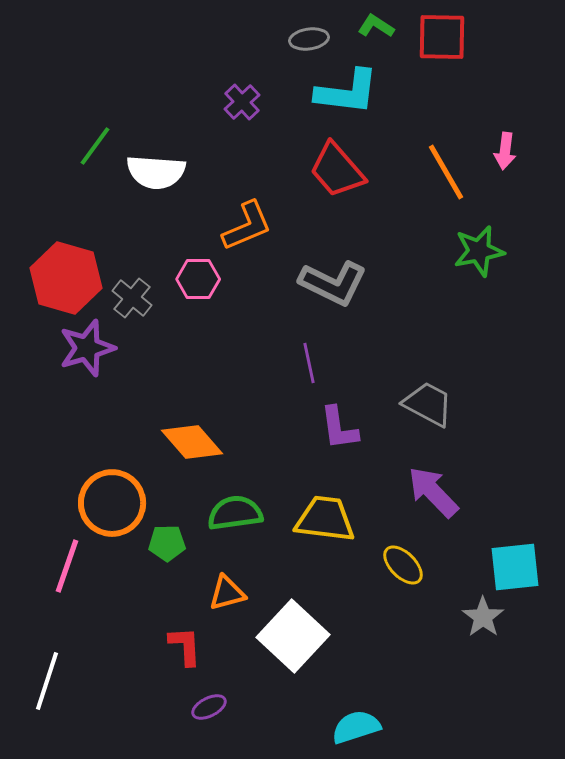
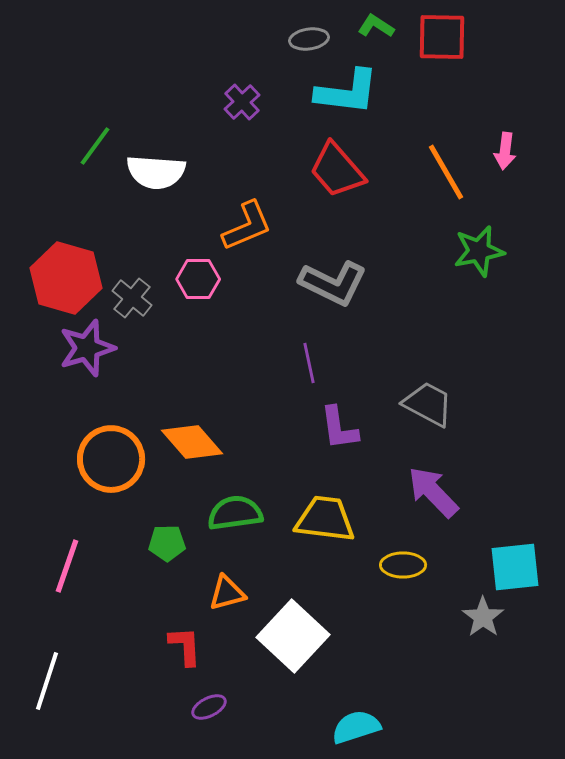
orange circle: moved 1 px left, 44 px up
yellow ellipse: rotated 45 degrees counterclockwise
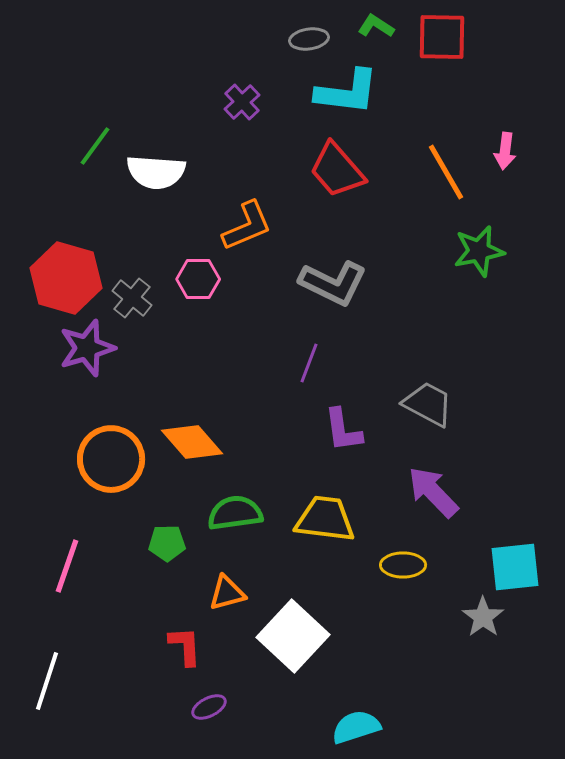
purple line: rotated 33 degrees clockwise
purple L-shape: moved 4 px right, 2 px down
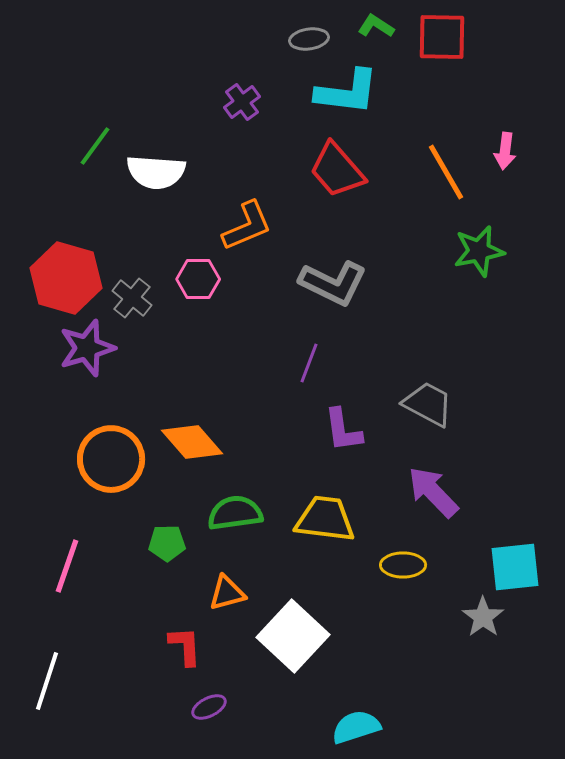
purple cross: rotated 6 degrees clockwise
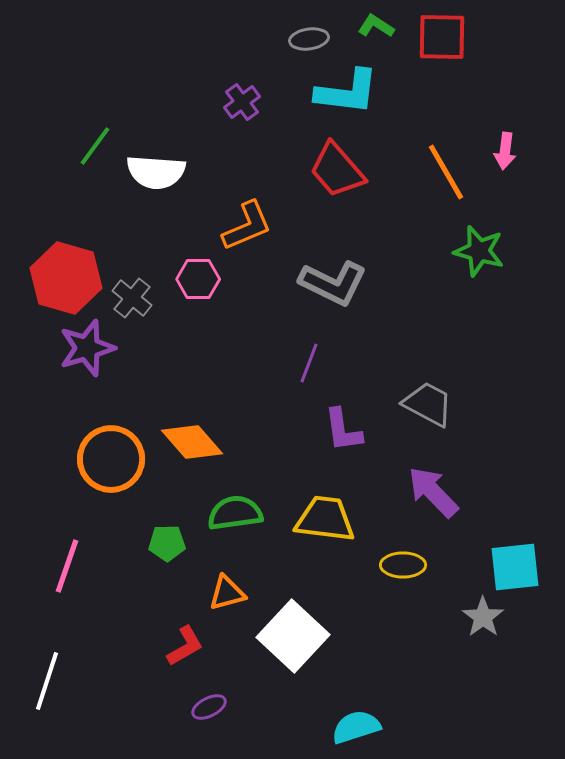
green star: rotated 27 degrees clockwise
red L-shape: rotated 63 degrees clockwise
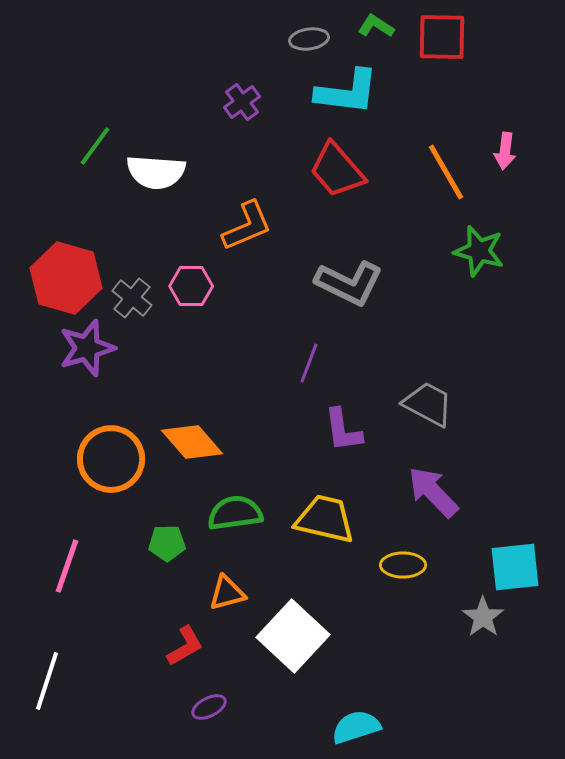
pink hexagon: moved 7 px left, 7 px down
gray L-shape: moved 16 px right
yellow trapezoid: rotated 6 degrees clockwise
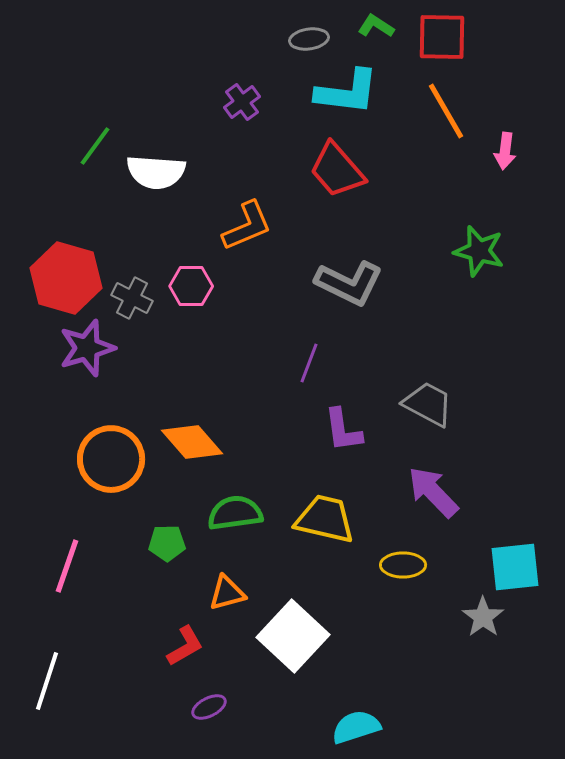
orange line: moved 61 px up
gray cross: rotated 12 degrees counterclockwise
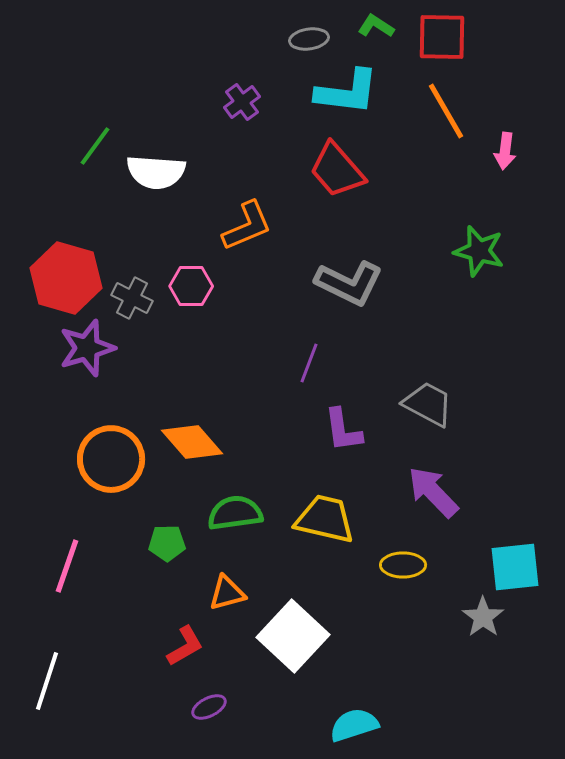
cyan semicircle: moved 2 px left, 2 px up
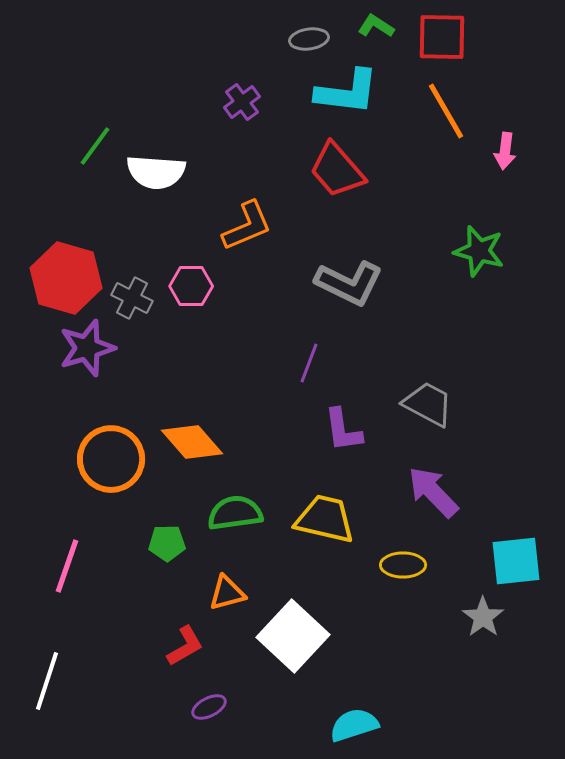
cyan square: moved 1 px right, 6 px up
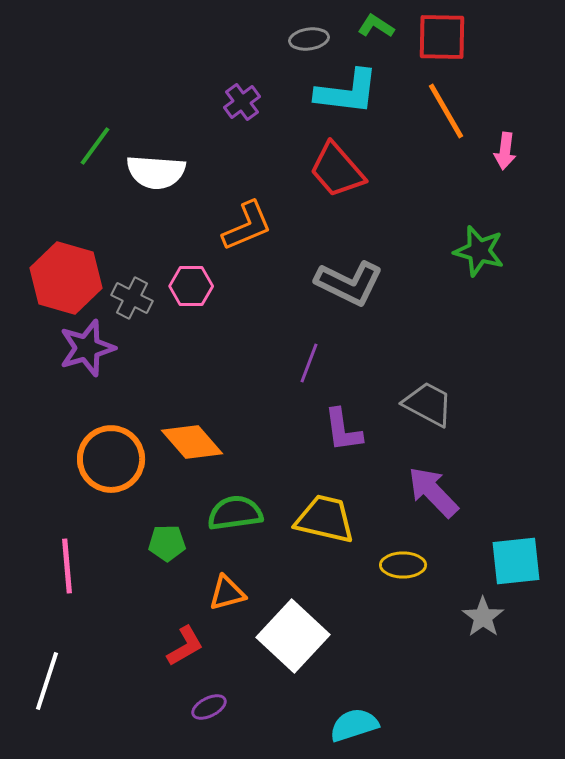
pink line: rotated 24 degrees counterclockwise
